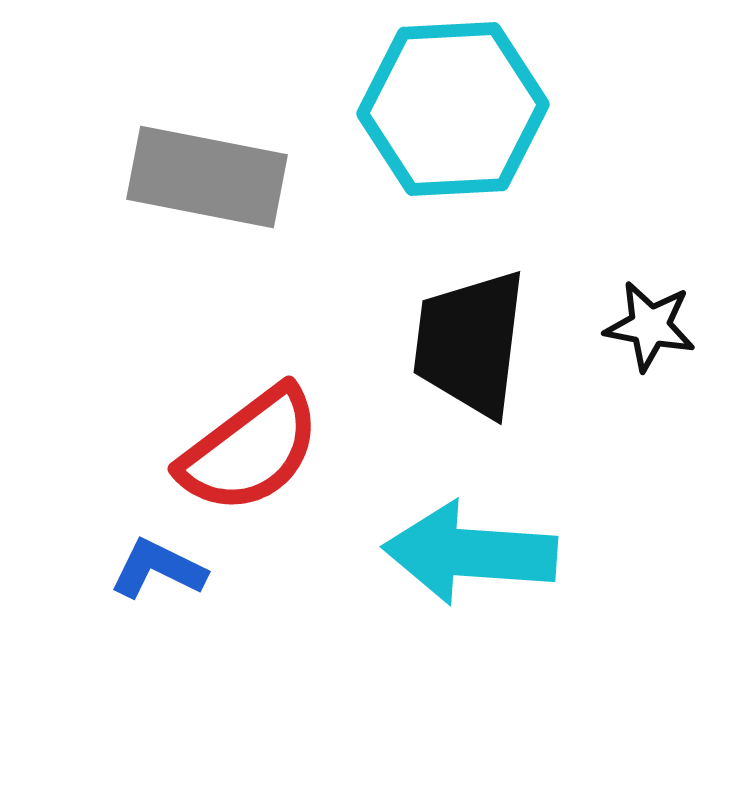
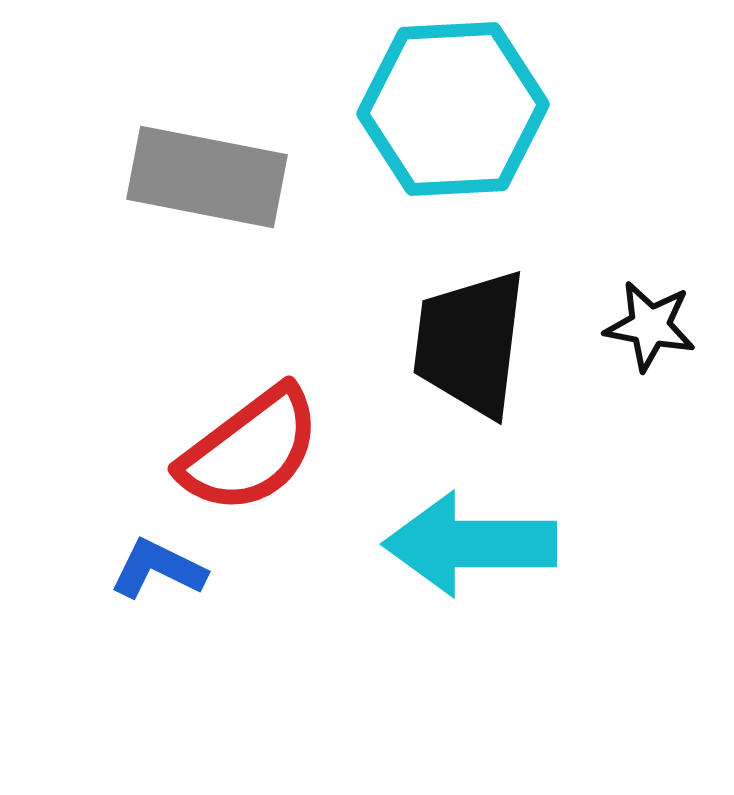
cyan arrow: moved 9 px up; rotated 4 degrees counterclockwise
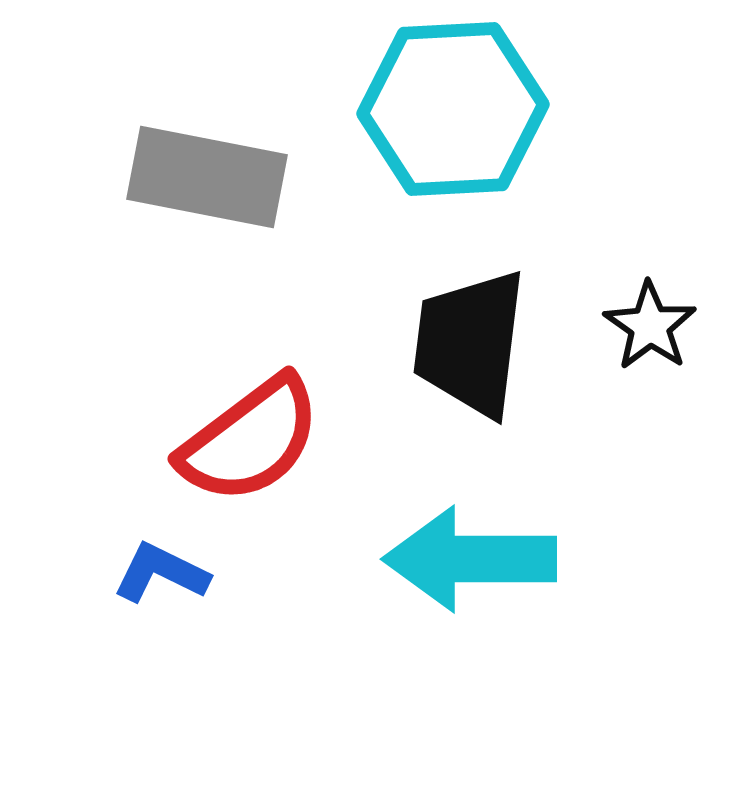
black star: rotated 24 degrees clockwise
red semicircle: moved 10 px up
cyan arrow: moved 15 px down
blue L-shape: moved 3 px right, 4 px down
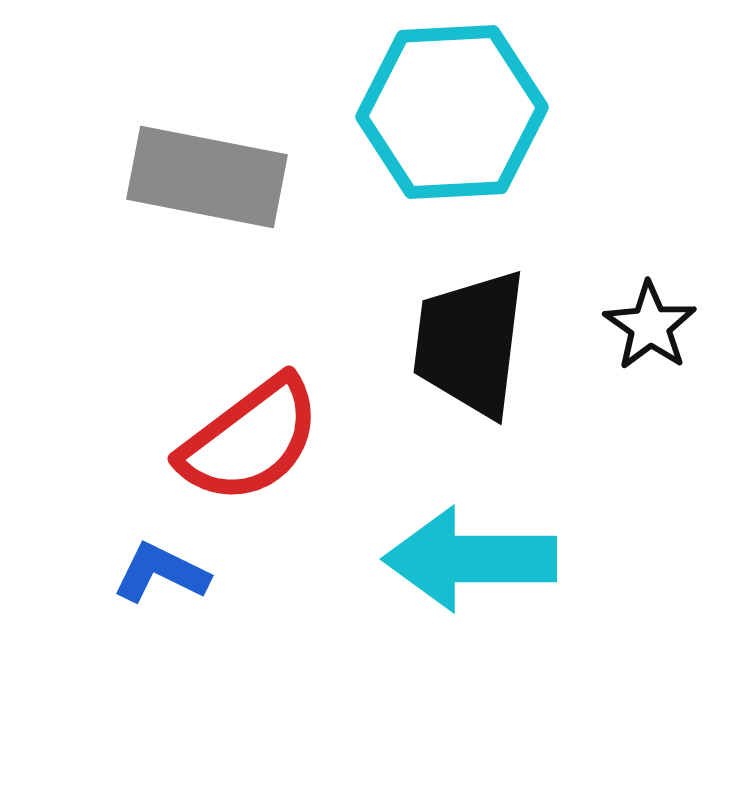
cyan hexagon: moved 1 px left, 3 px down
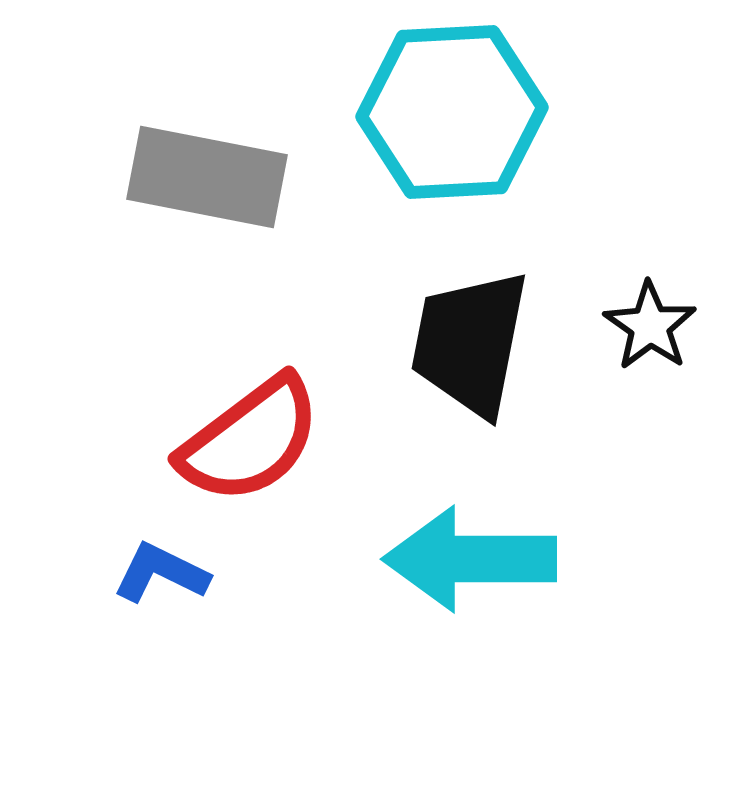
black trapezoid: rotated 4 degrees clockwise
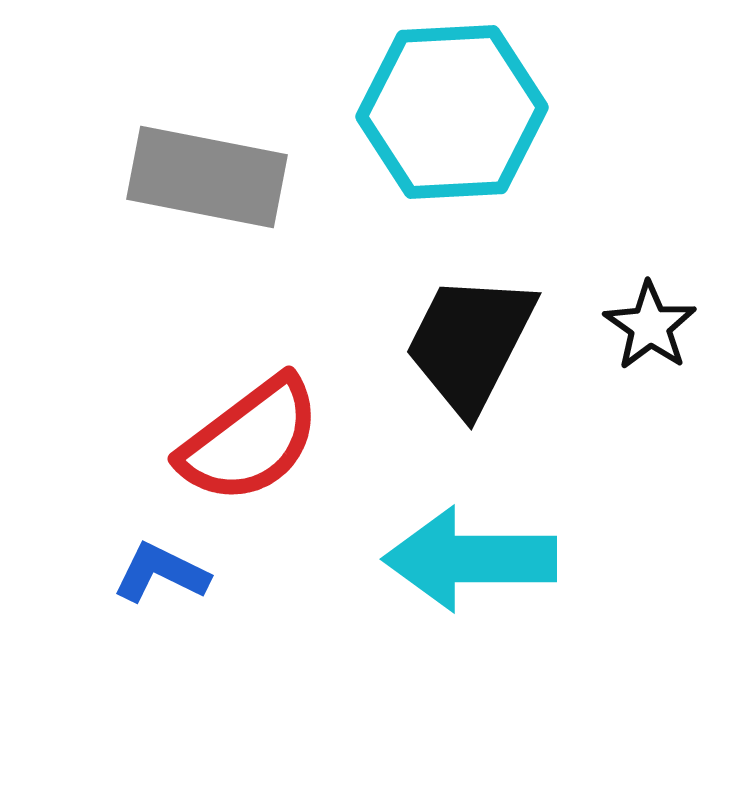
black trapezoid: rotated 16 degrees clockwise
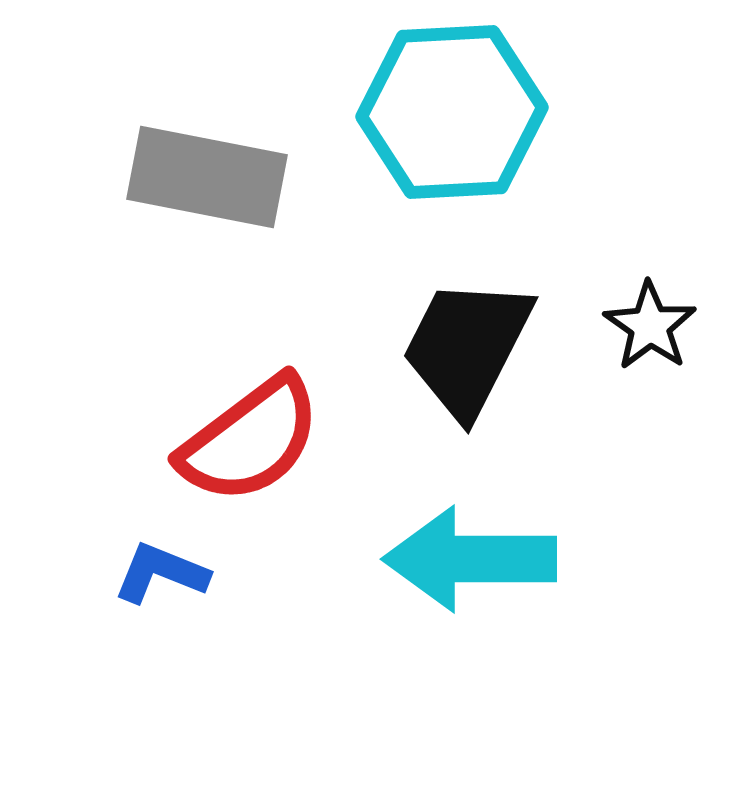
black trapezoid: moved 3 px left, 4 px down
blue L-shape: rotated 4 degrees counterclockwise
